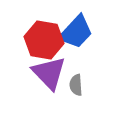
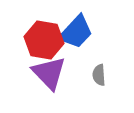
gray semicircle: moved 23 px right, 10 px up
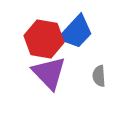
red hexagon: moved 1 px up
gray semicircle: moved 1 px down
